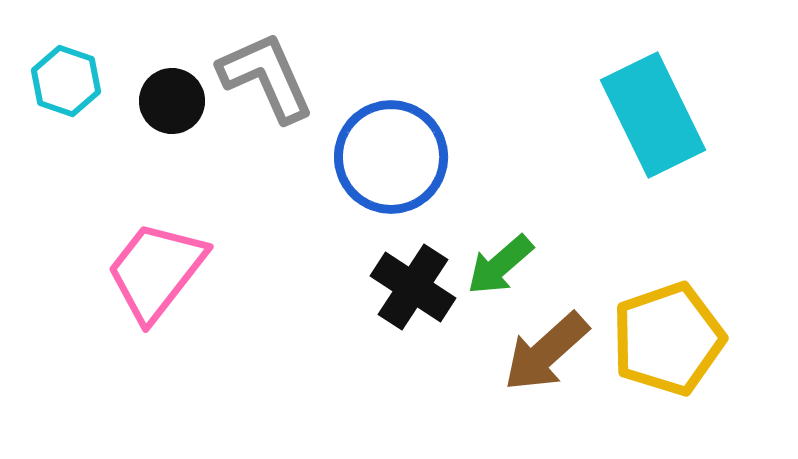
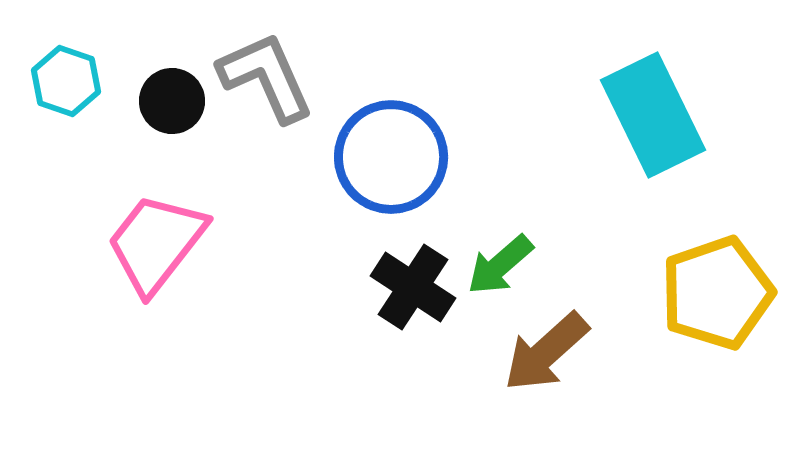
pink trapezoid: moved 28 px up
yellow pentagon: moved 49 px right, 46 px up
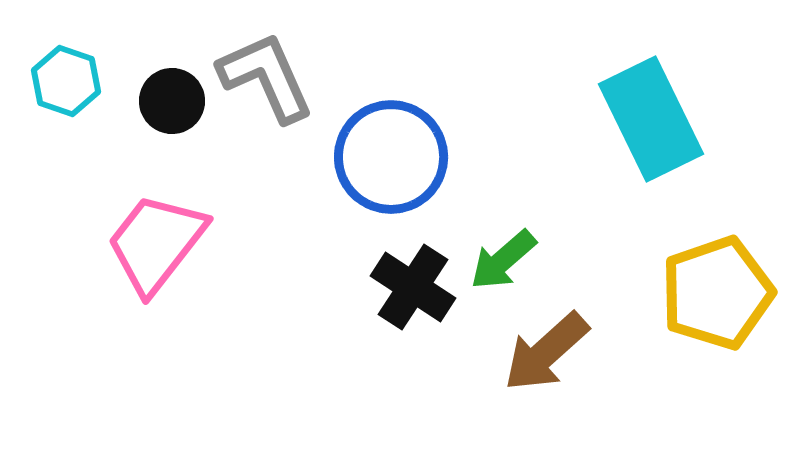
cyan rectangle: moved 2 px left, 4 px down
green arrow: moved 3 px right, 5 px up
